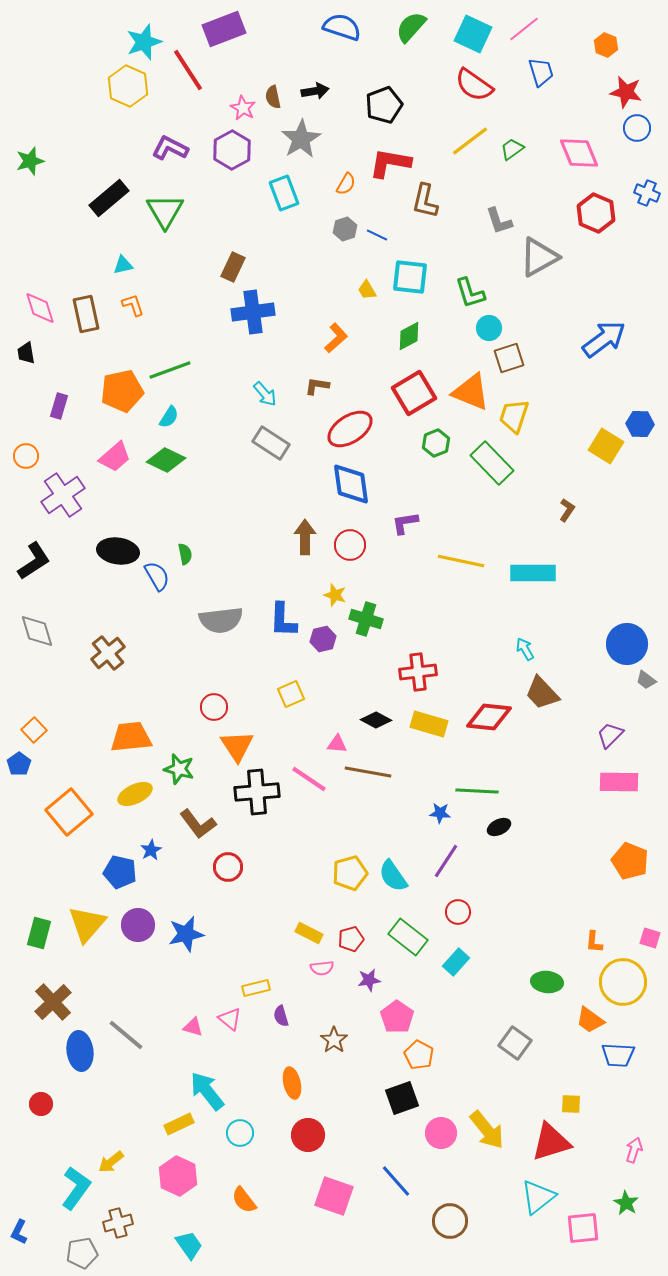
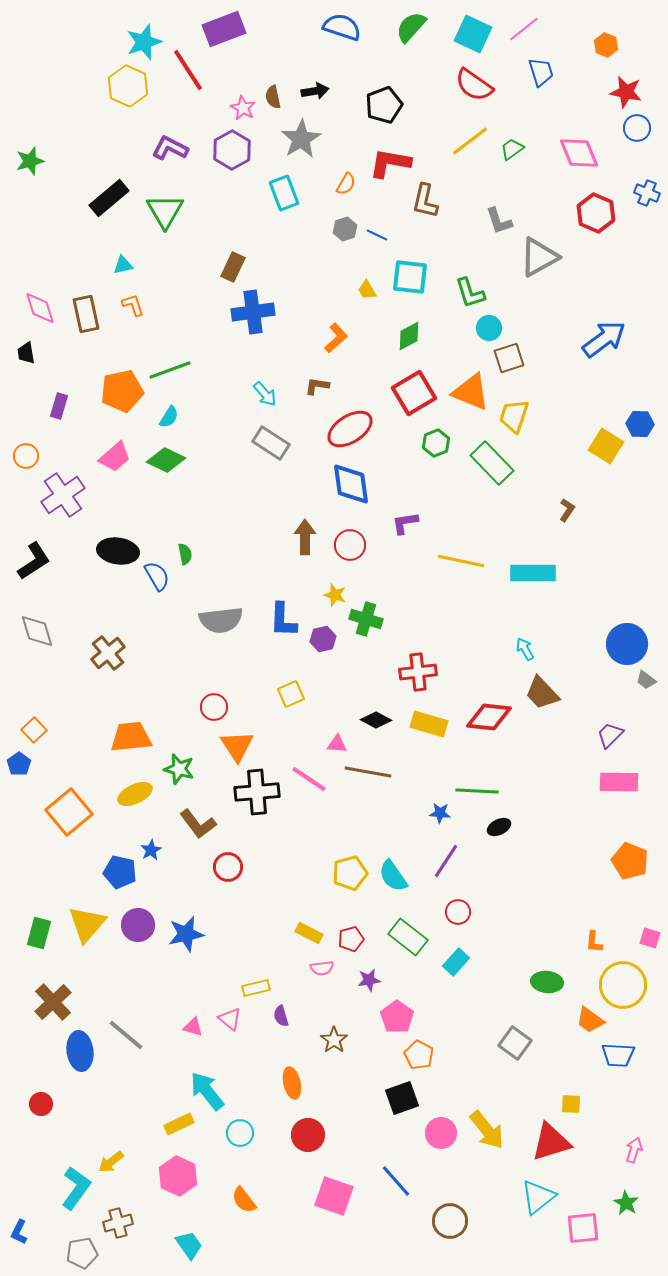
yellow circle at (623, 982): moved 3 px down
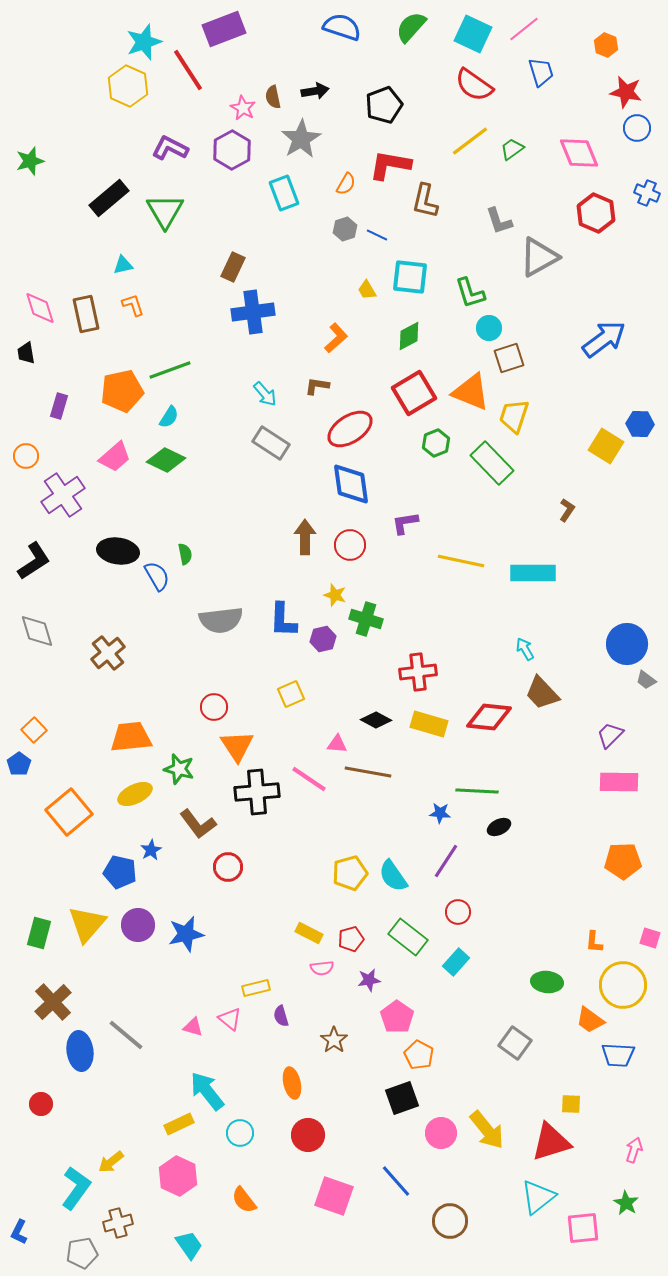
red L-shape at (390, 163): moved 2 px down
orange pentagon at (630, 861): moved 7 px left; rotated 24 degrees counterclockwise
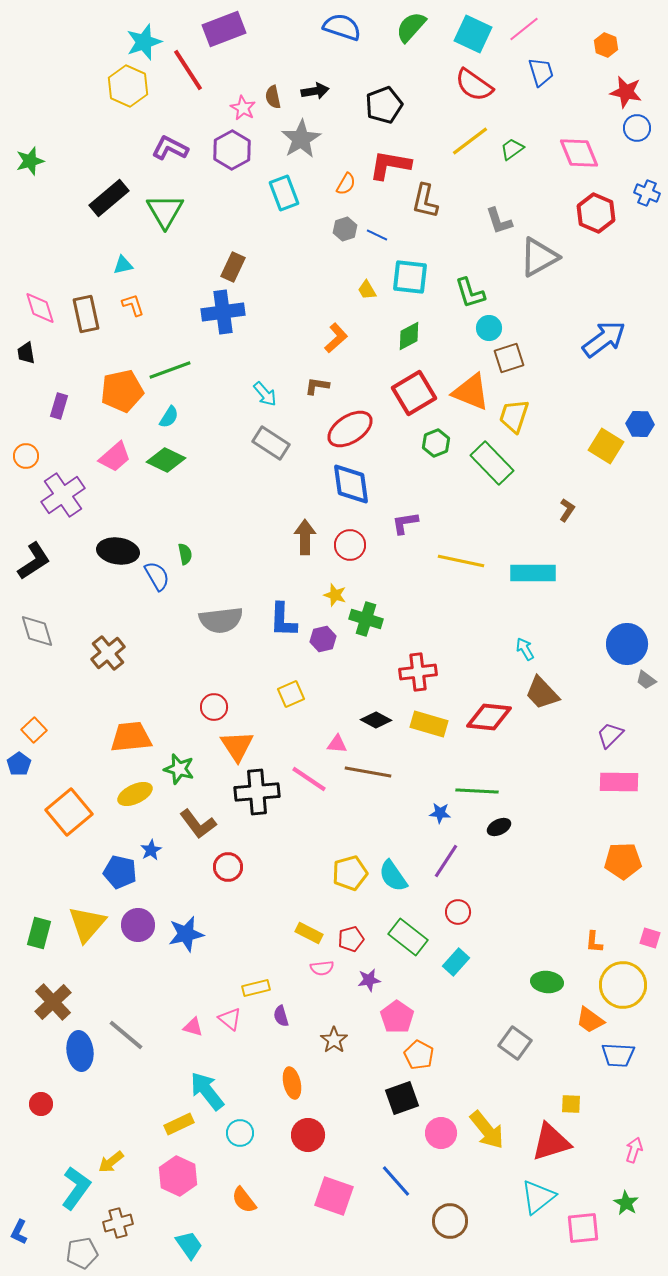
blue cross at (253, 312): moved 30 px left
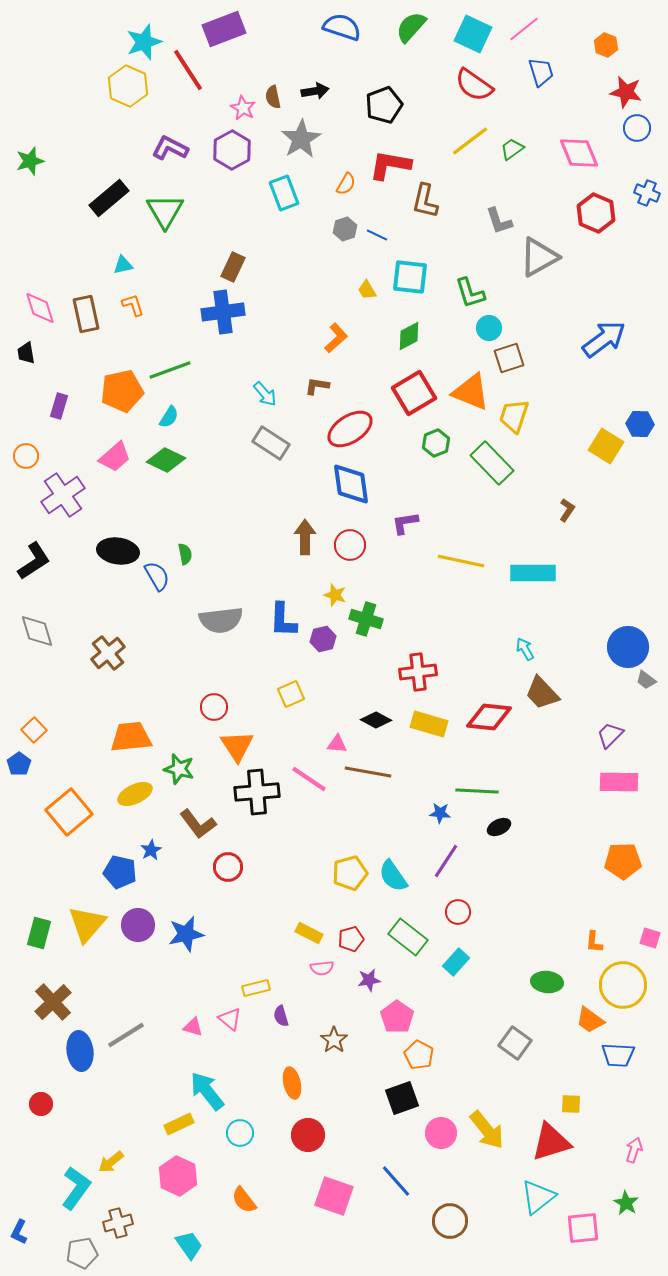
blue circle at (627, 644): moved 1 px right, 3 px down
gray line at (126, 1035): rotated 72 degrees counterclockwise
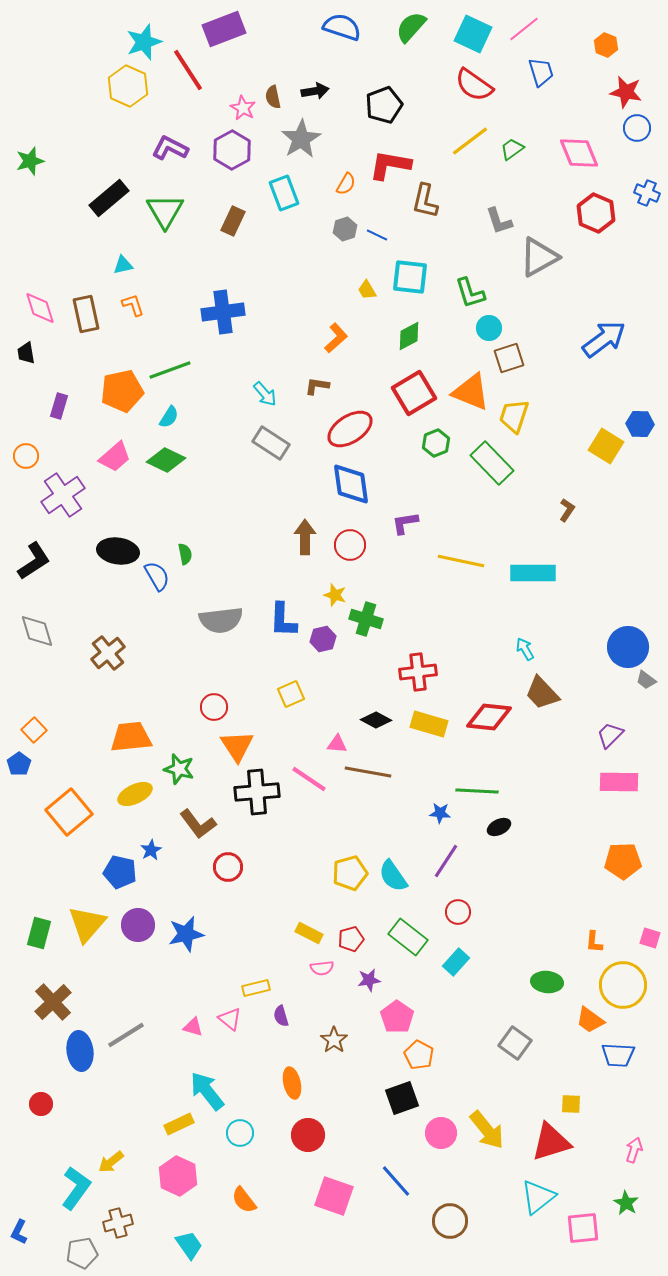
brown rectangle at (233, 267): moved 46 px up
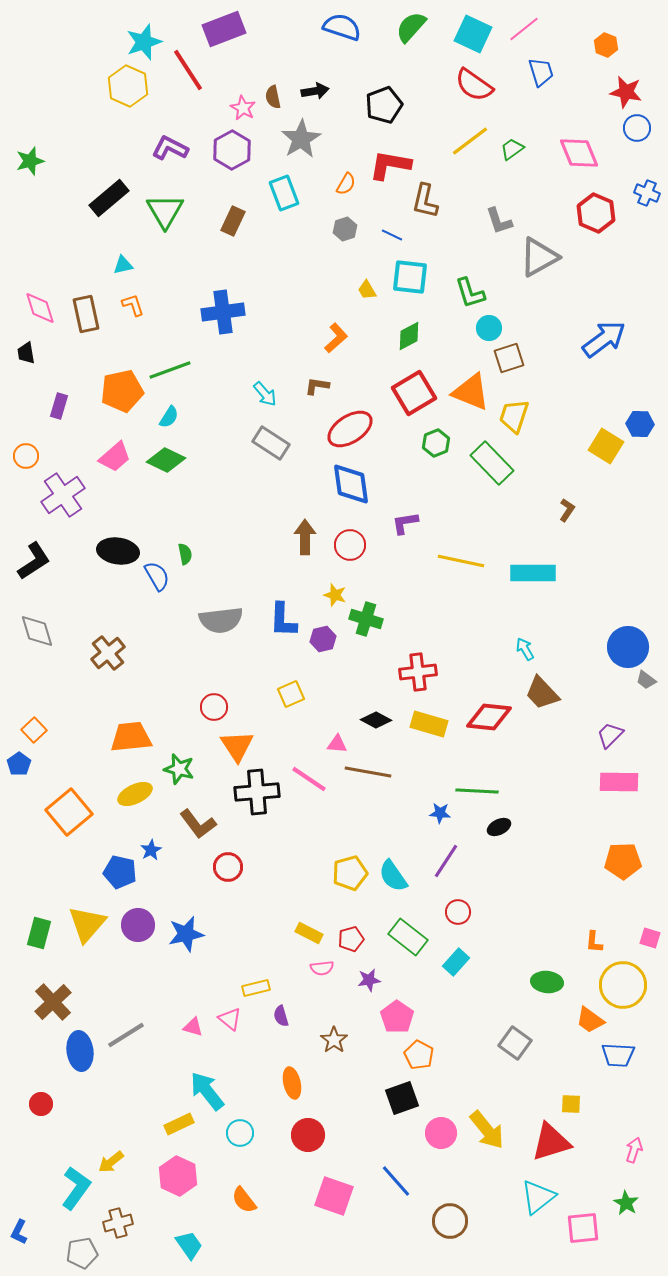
blue line at (377, 235): moved 15 px right
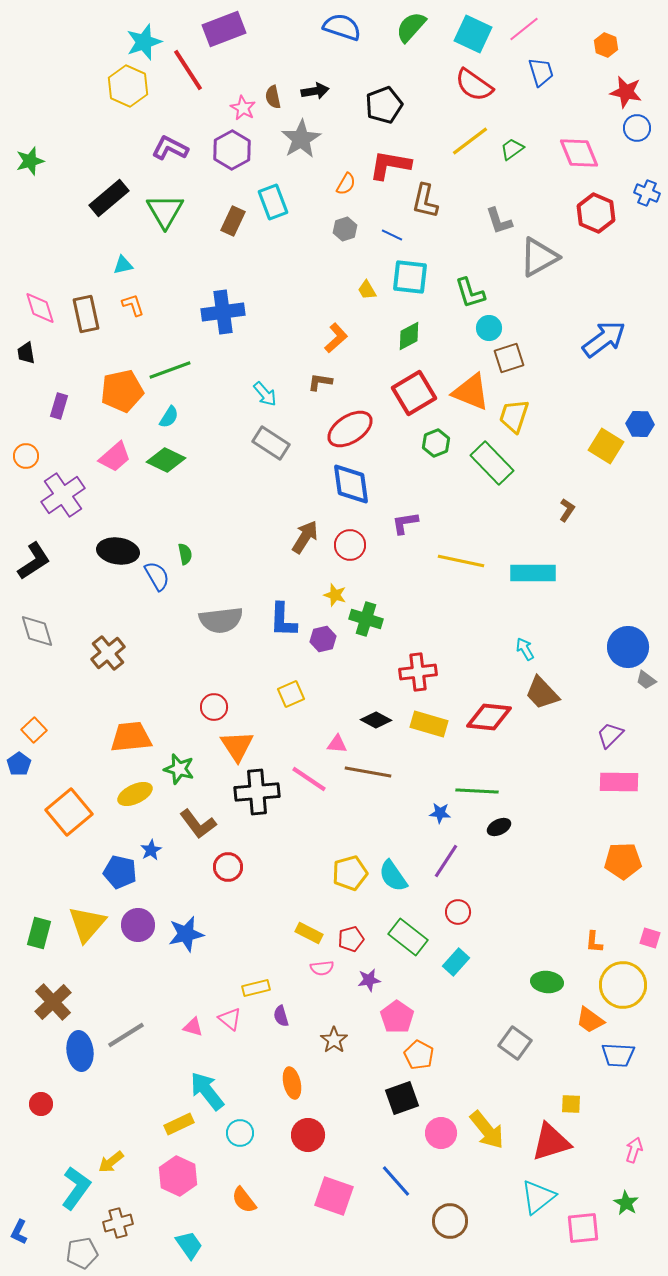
cyan rectangle at (284, 193): moved 11 px left, 9 px down
brown L-shape at (317, 386): moved 3 px right, 4 px up
brown arrow at (305, 537): rotated 32 degrees clockwise
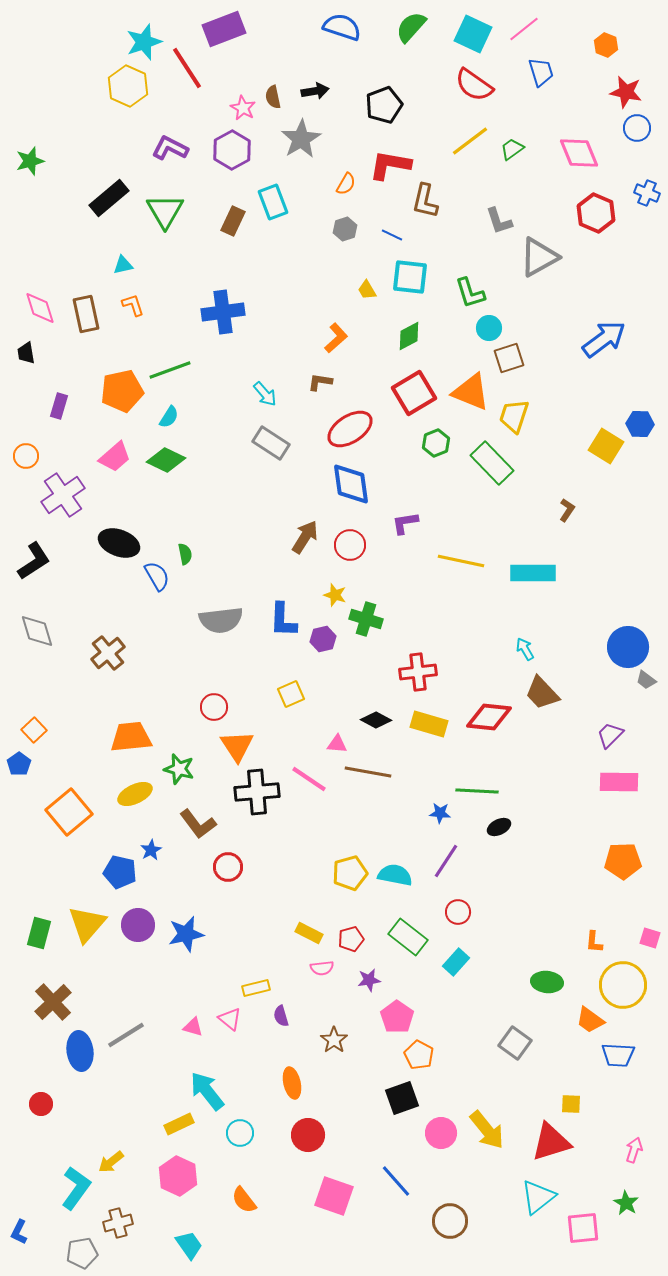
red line at (188, 70): moved 1 px left, 2 px up
black ellipse at (118, 551): moved 1 px right, 8 px up; rotated 12 degrees clockwise
cyan semicircle at (393, 876): moved 2 px right, 1 px up; rotated 136 degrees clockwise
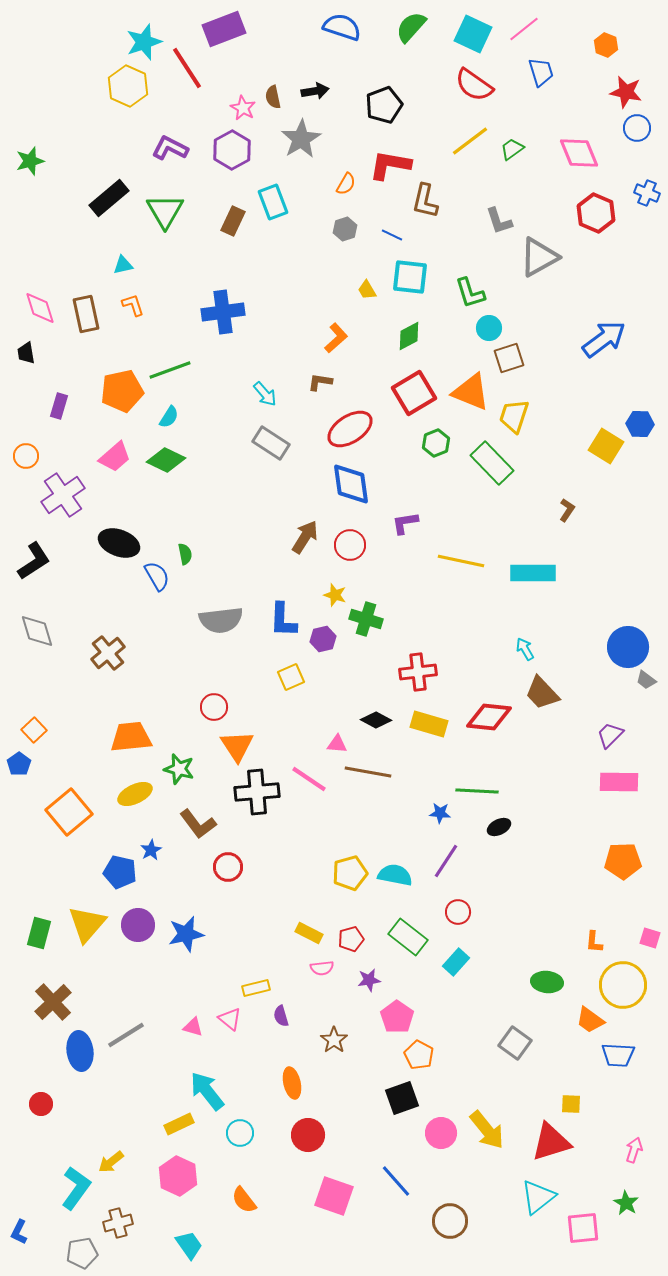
yellow square at (291, 694): moved 17 px up
